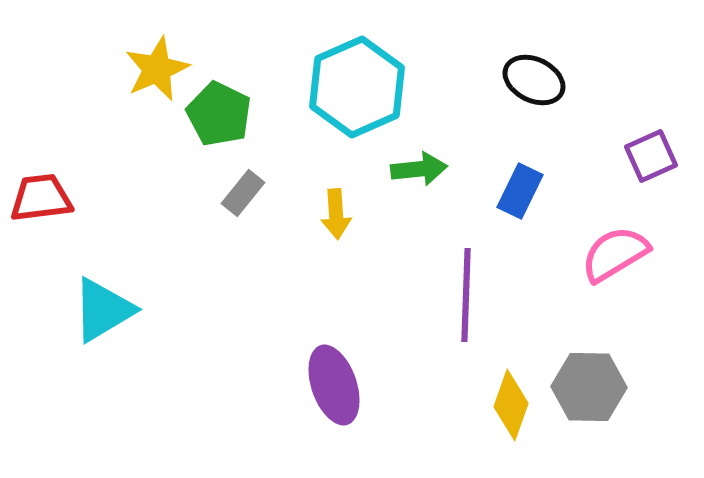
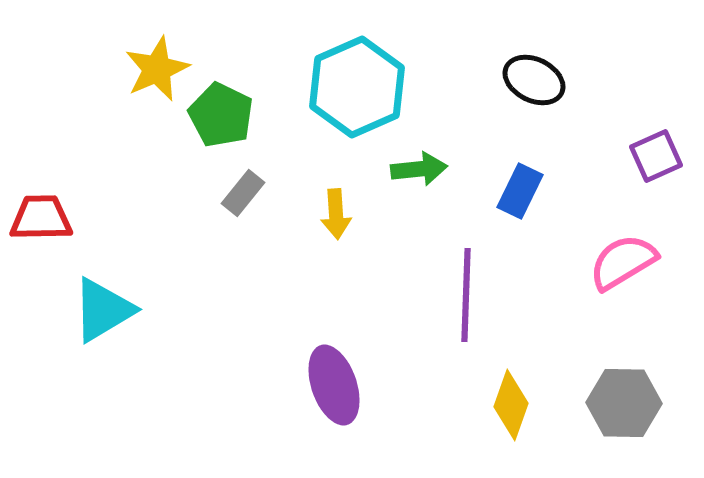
green pentagon: moved 2 px right, 1 px down
purple square: moved 5 px right
red trapezoid: moved 20 px down; rotated 6 degrees clockwise
pink semicircle: moved 8 px right, 8 px down
gray hexagon: moved 35 px right, 16 px down
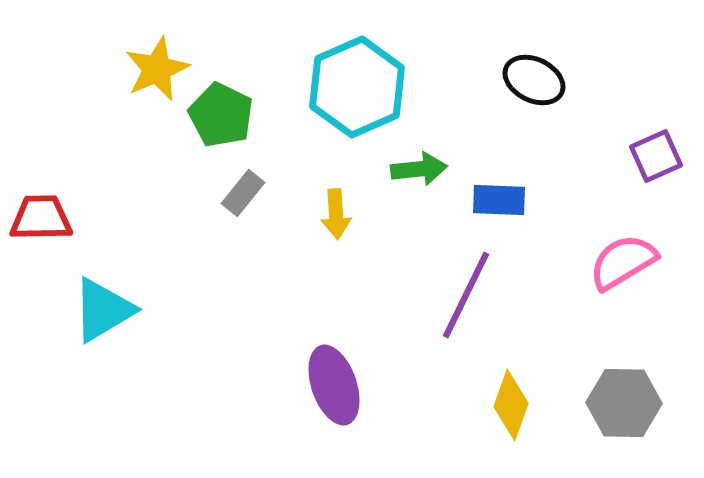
blue rectangle: moved 21 px left, 9 px down; rotated 66 degrees clockwise
purple line: rotated 24 degrees clockwise
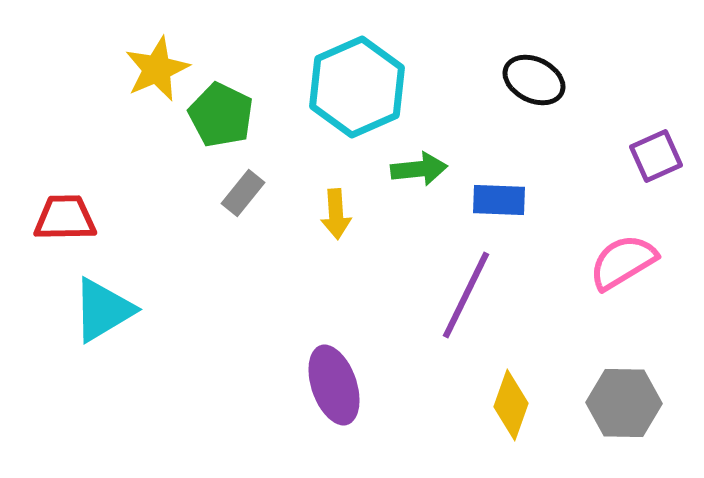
red trapezoid: moved 24 px right
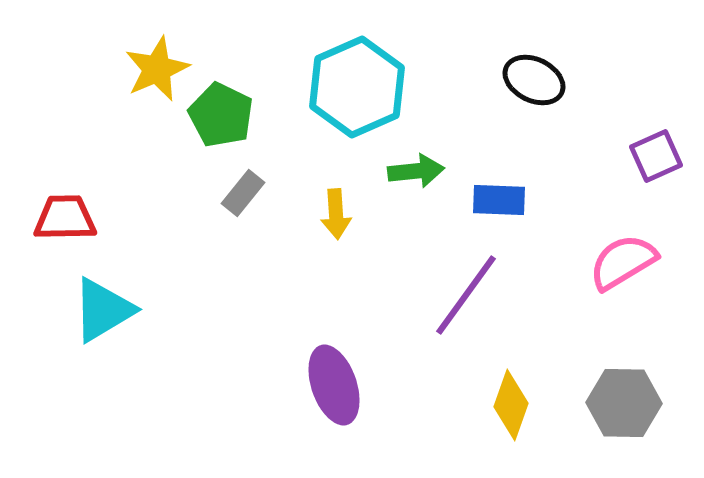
green arrow: moved 3 px left, 2 px down
purple line: rotated 10 degrees clockwise
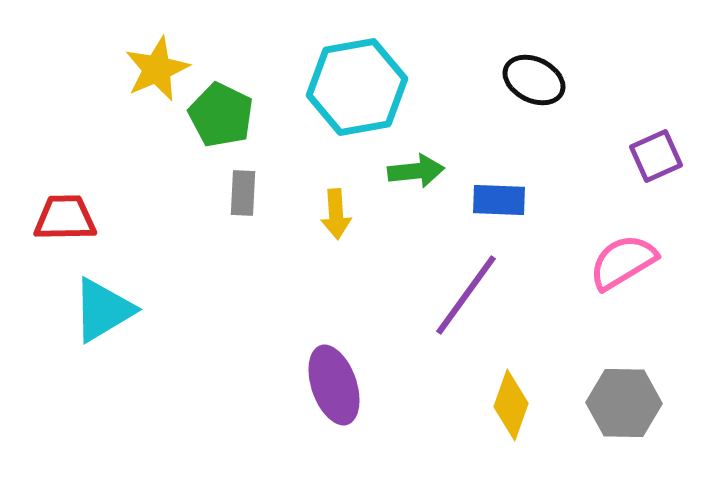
cyan hexagon: rotated 14 degrees clockwise
gray rectangle: rotated 36 degrees counterclockwise
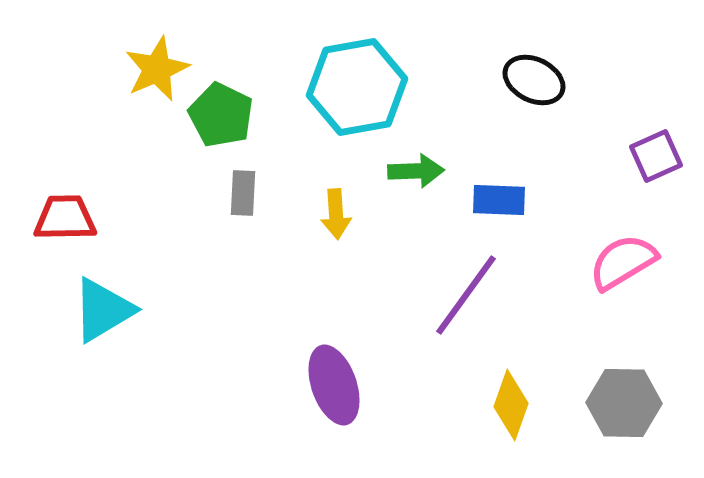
green arrow: rotated 4 degrees clockwise
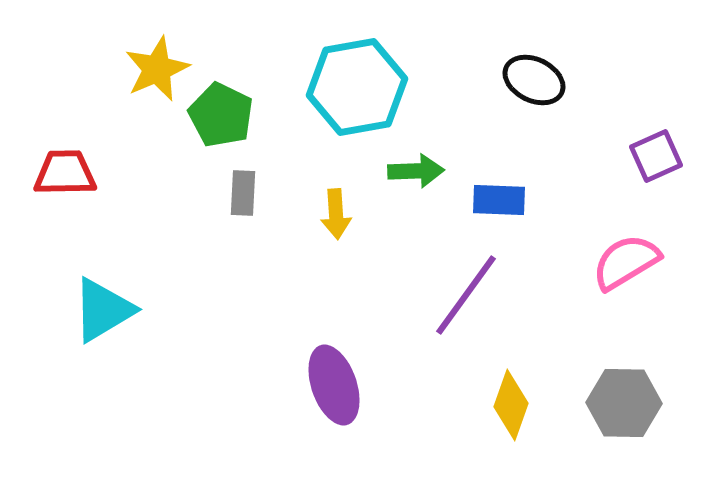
red trapezoid: moved 45 px up
pink semicircle: moved 3 px right
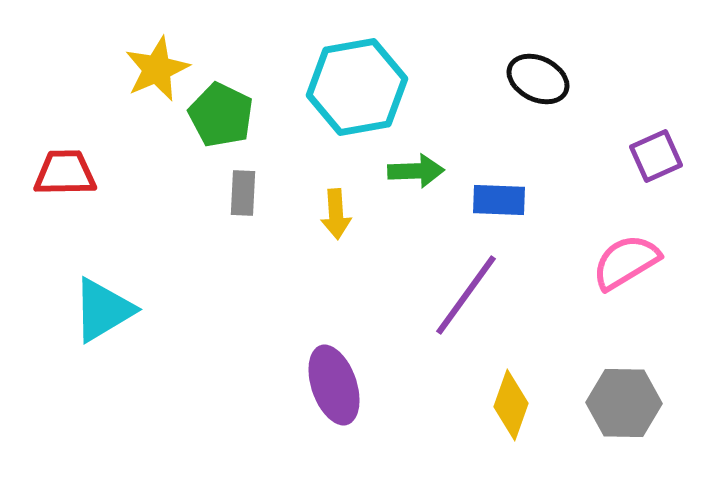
black ellipse: moved 4 px right, 1 px up
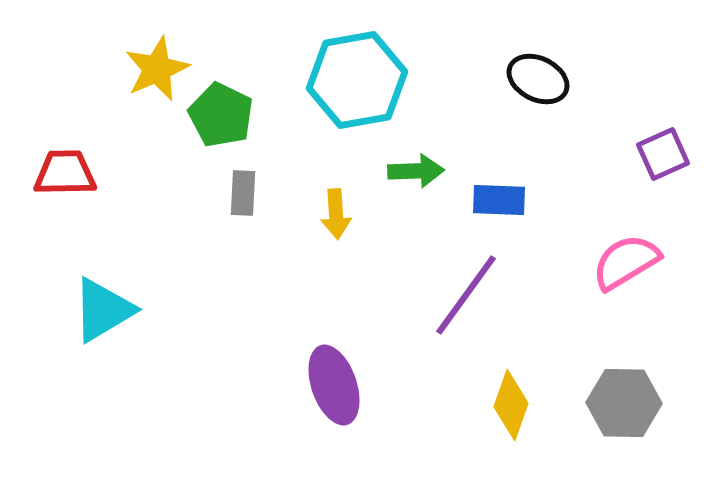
cyan hexagon: moved 7 px up
purple square: moved 7 px right, 2 px up
